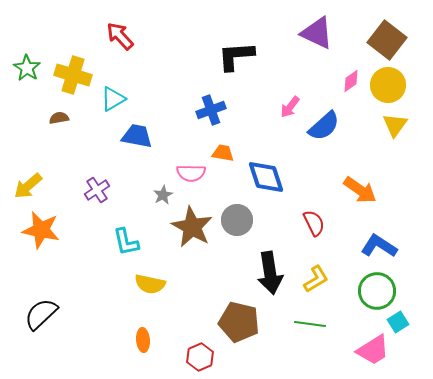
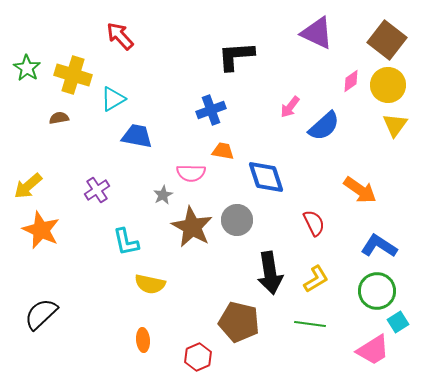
orange trapezoid: moved 2 px up
orange star: rotated 12 degrees clockwise
red hexagon: moved 2 px left
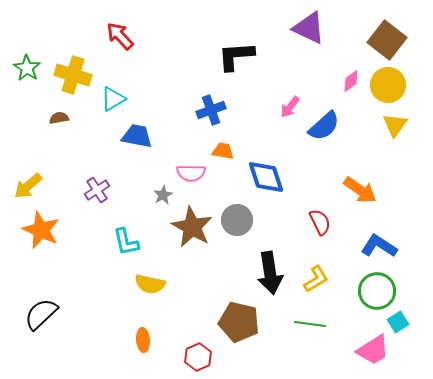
purple triangle: moved 8 px left, 5 px up
red semicircle: moved 6 px right, 1 px up
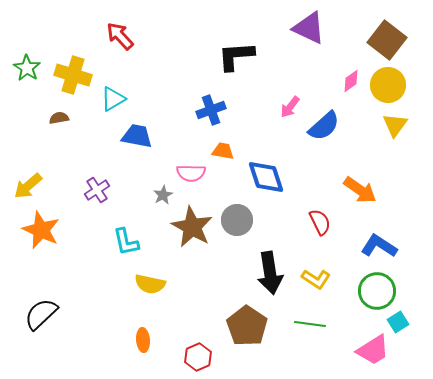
yellow L-shape: rotated 64 degrees clockwise
brown pentagon: moved 8 px right, 4 px down; rotated 21 degrees clockwise
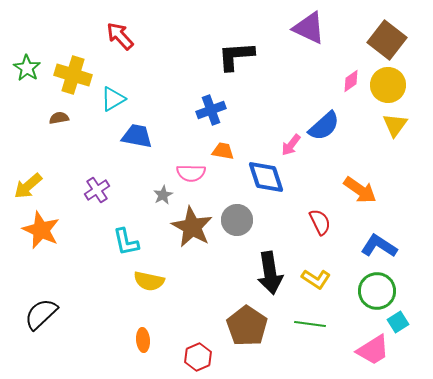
pink arrow: moved 1 px right, 38 px down
yellow semicircle: moved 1 px left, 3 px up
